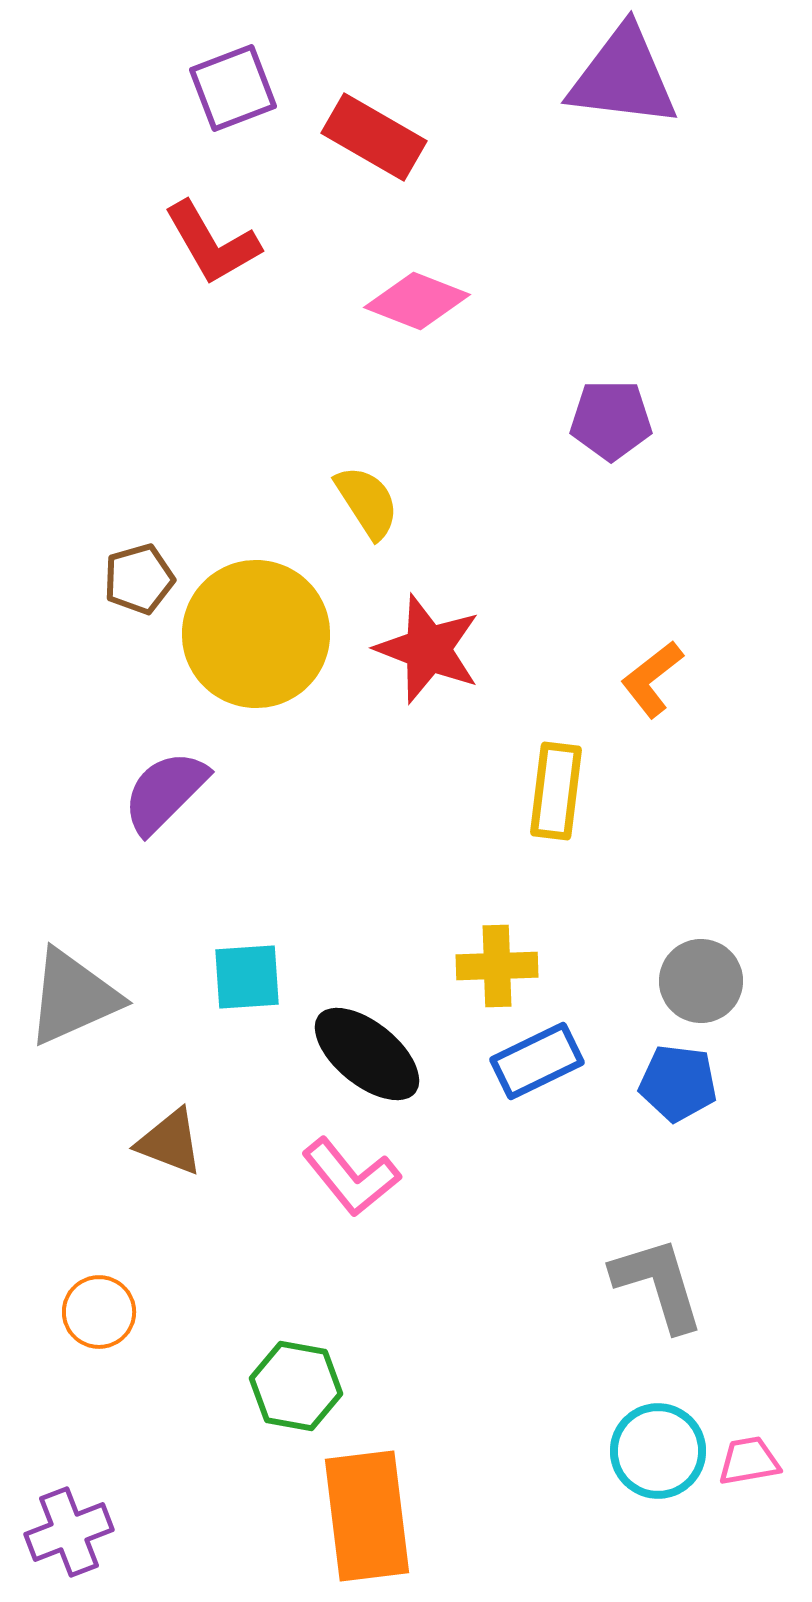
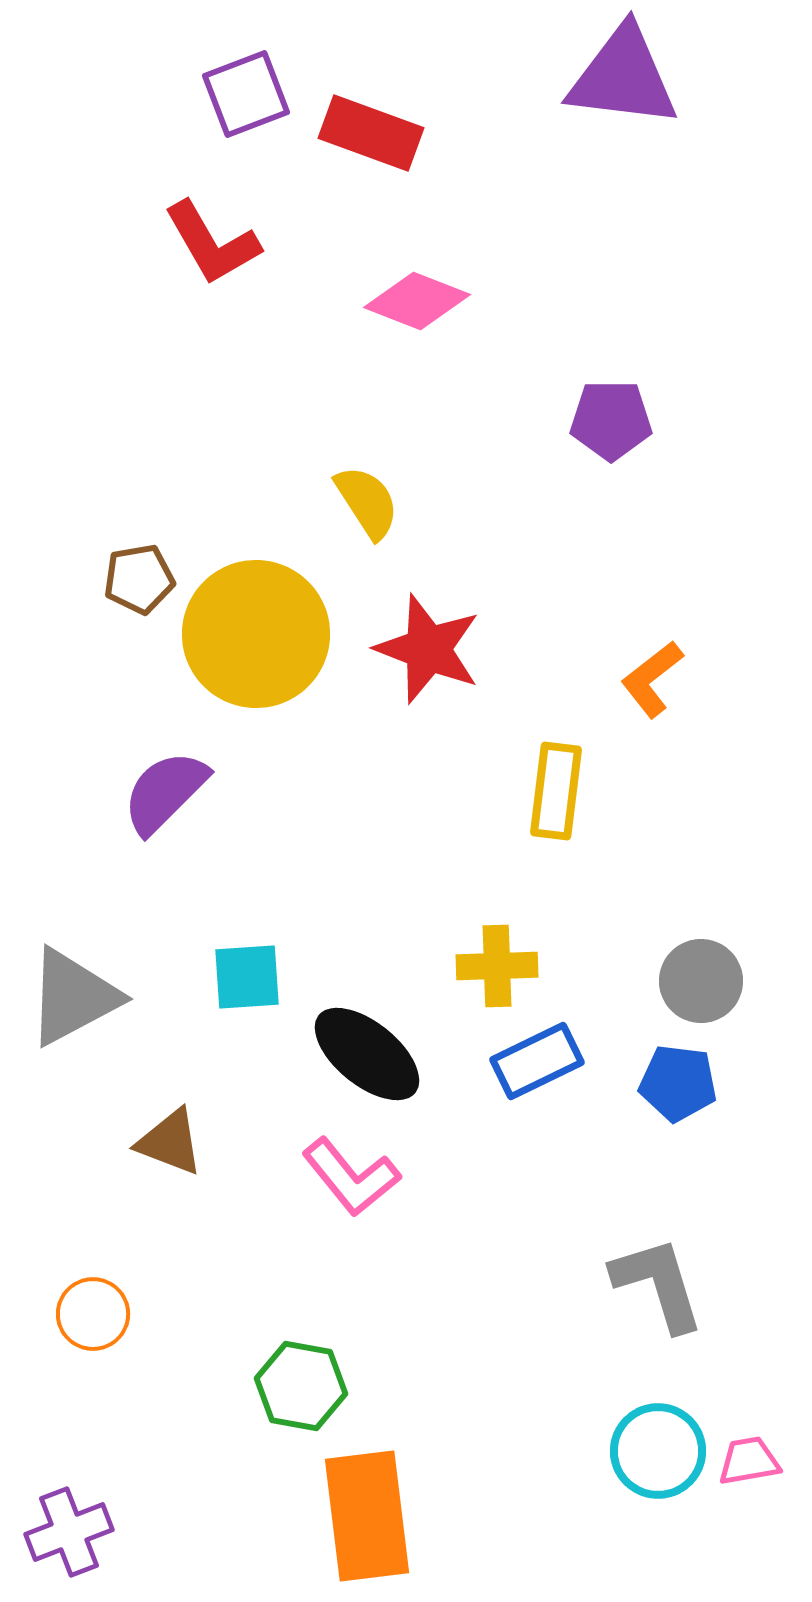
purple square: moved 13 px right, 6 px down
red rectangle: moved 3 px left, 4 px up; rotated 10 degrees counterclockwise
brown pentagon: rotated 6 degrees clockwise
gray triangle: rotated 4 degrees counterclockwise
orange circle: moved 6 px left, 2 px down
green hexagon: moved 5 px right
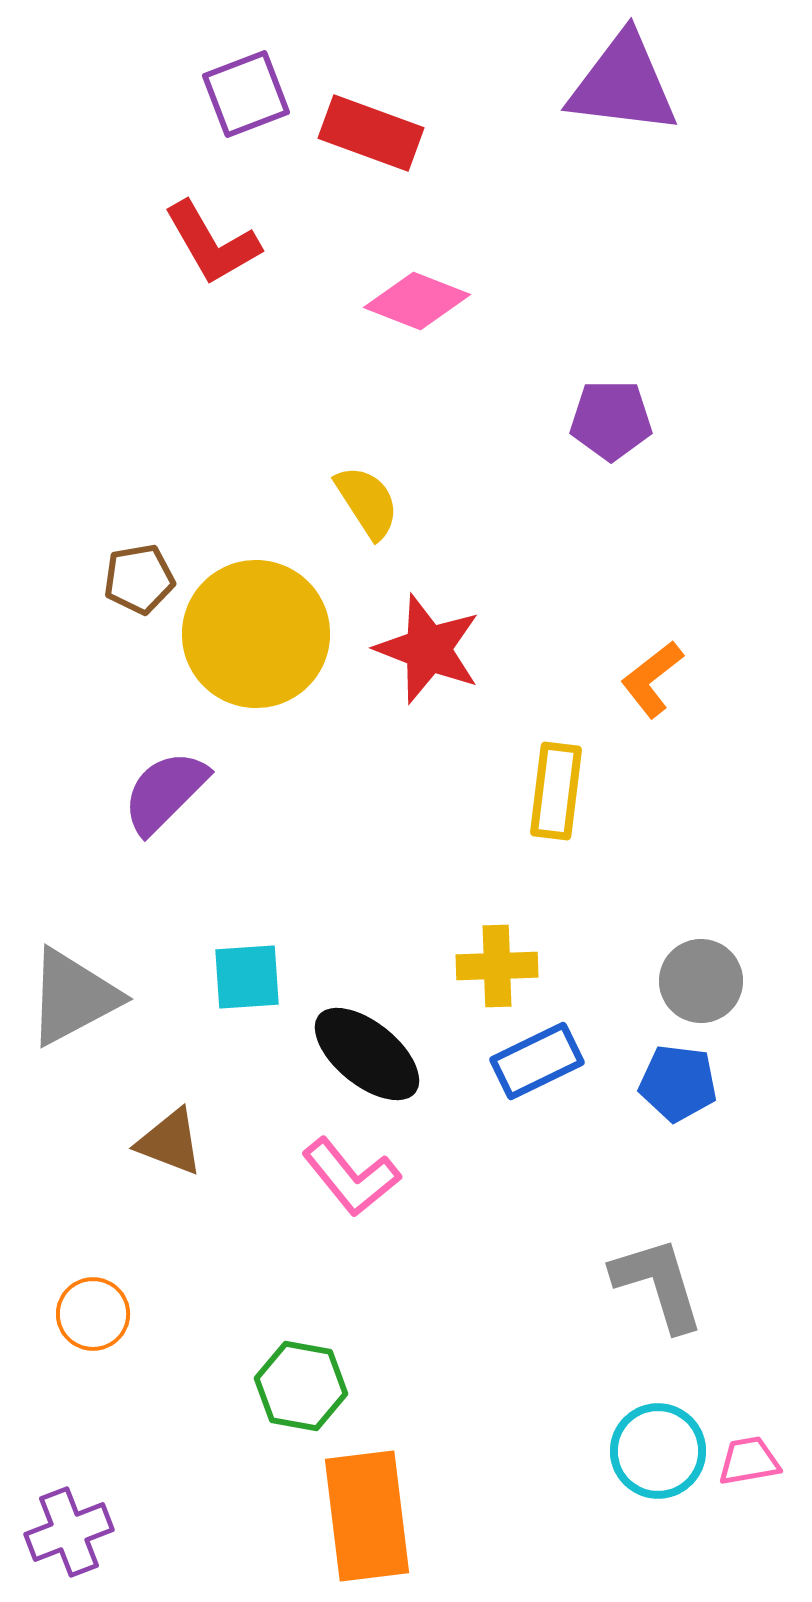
purple triangle: moved 7 px down
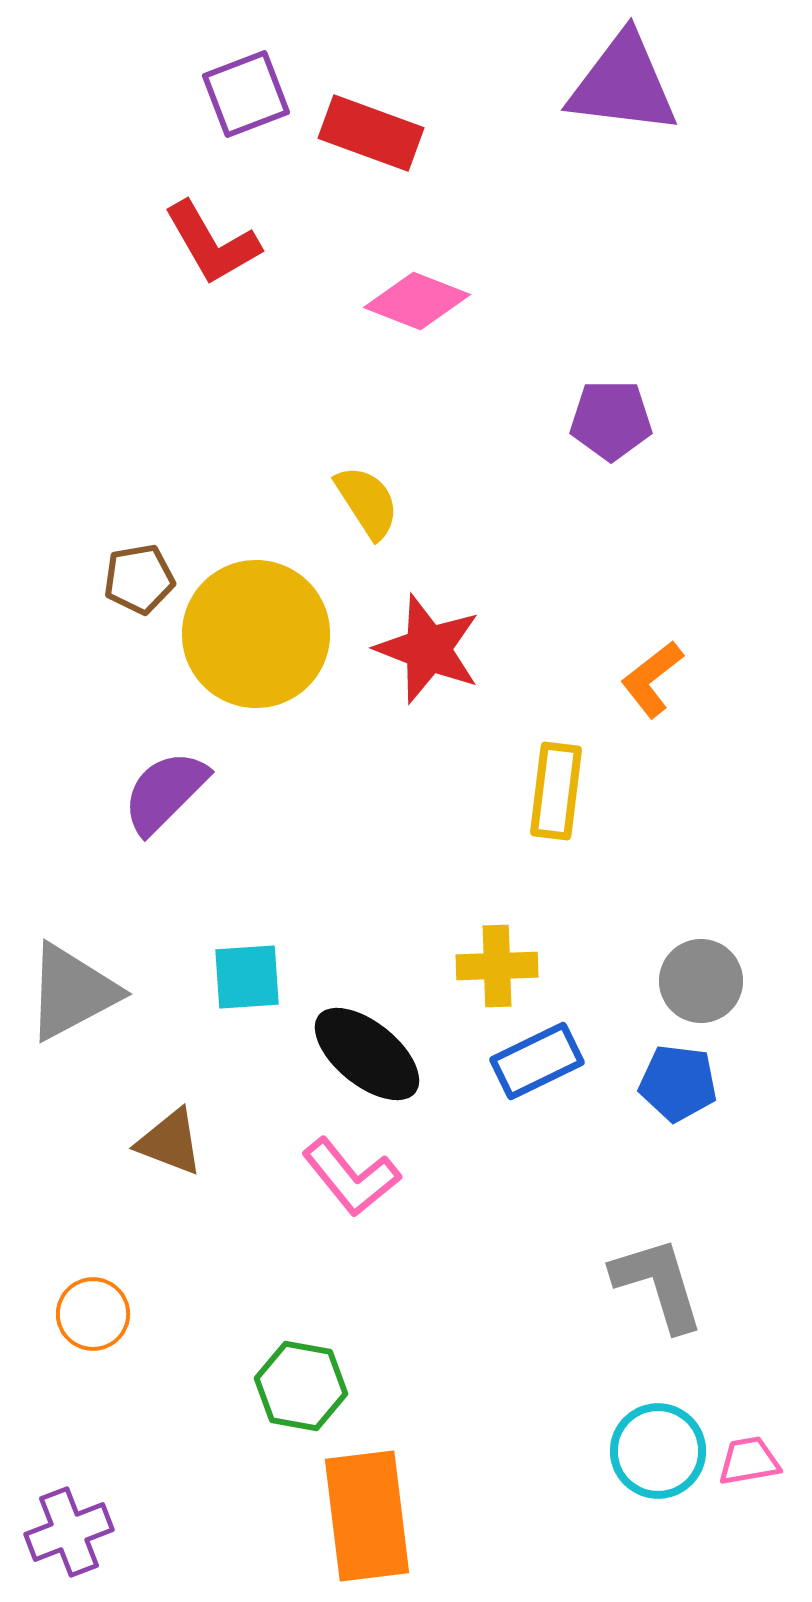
gray triangle: moved 1 px left, 5 px up
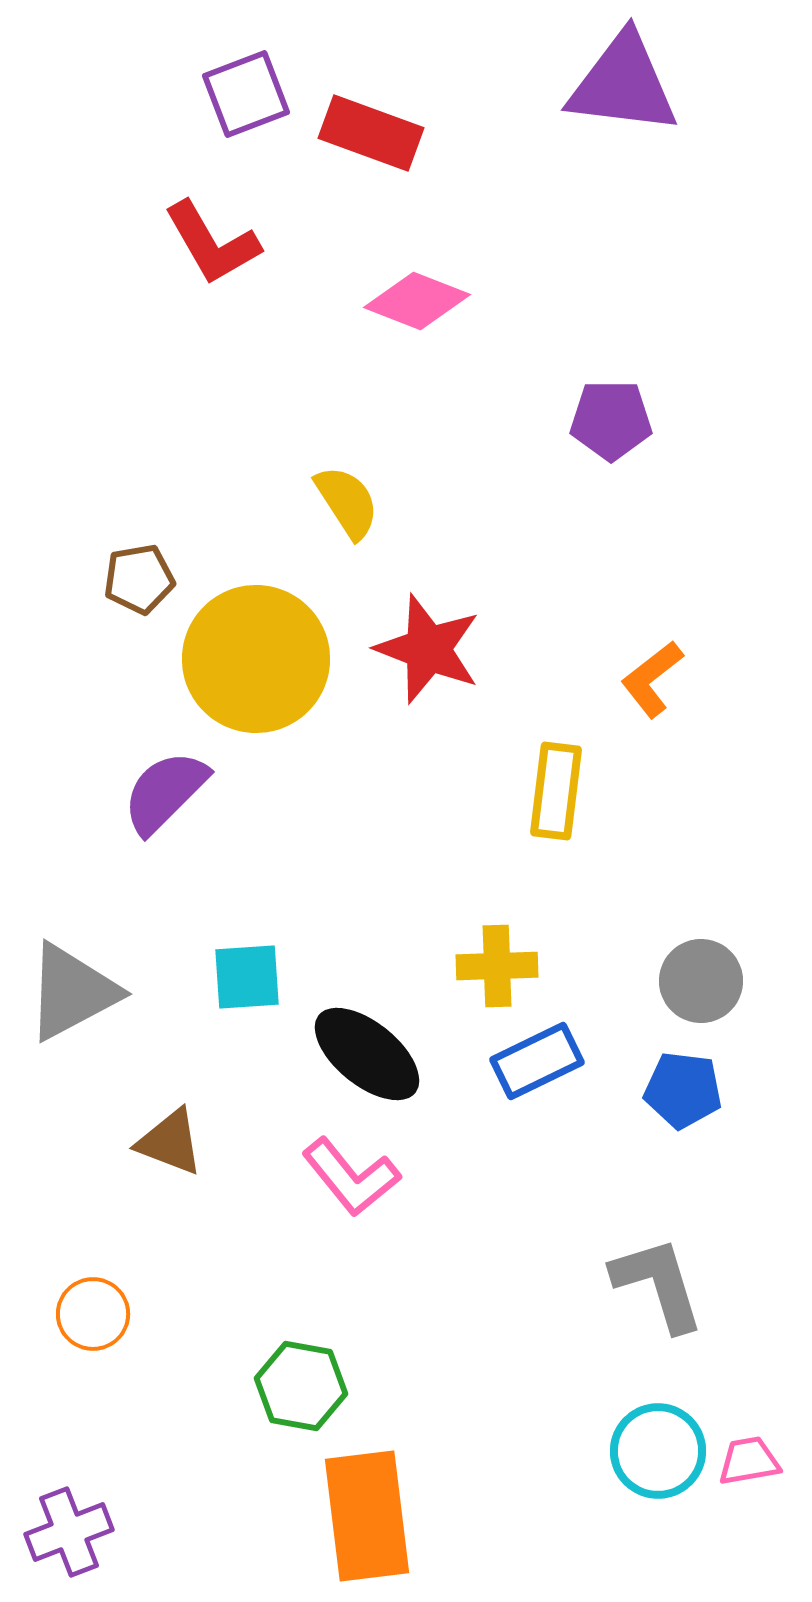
yellow semicircle: moved 20 px left
yellow circle: moved 25 px down
blue pentagon: moved 5 px right, 7 px down
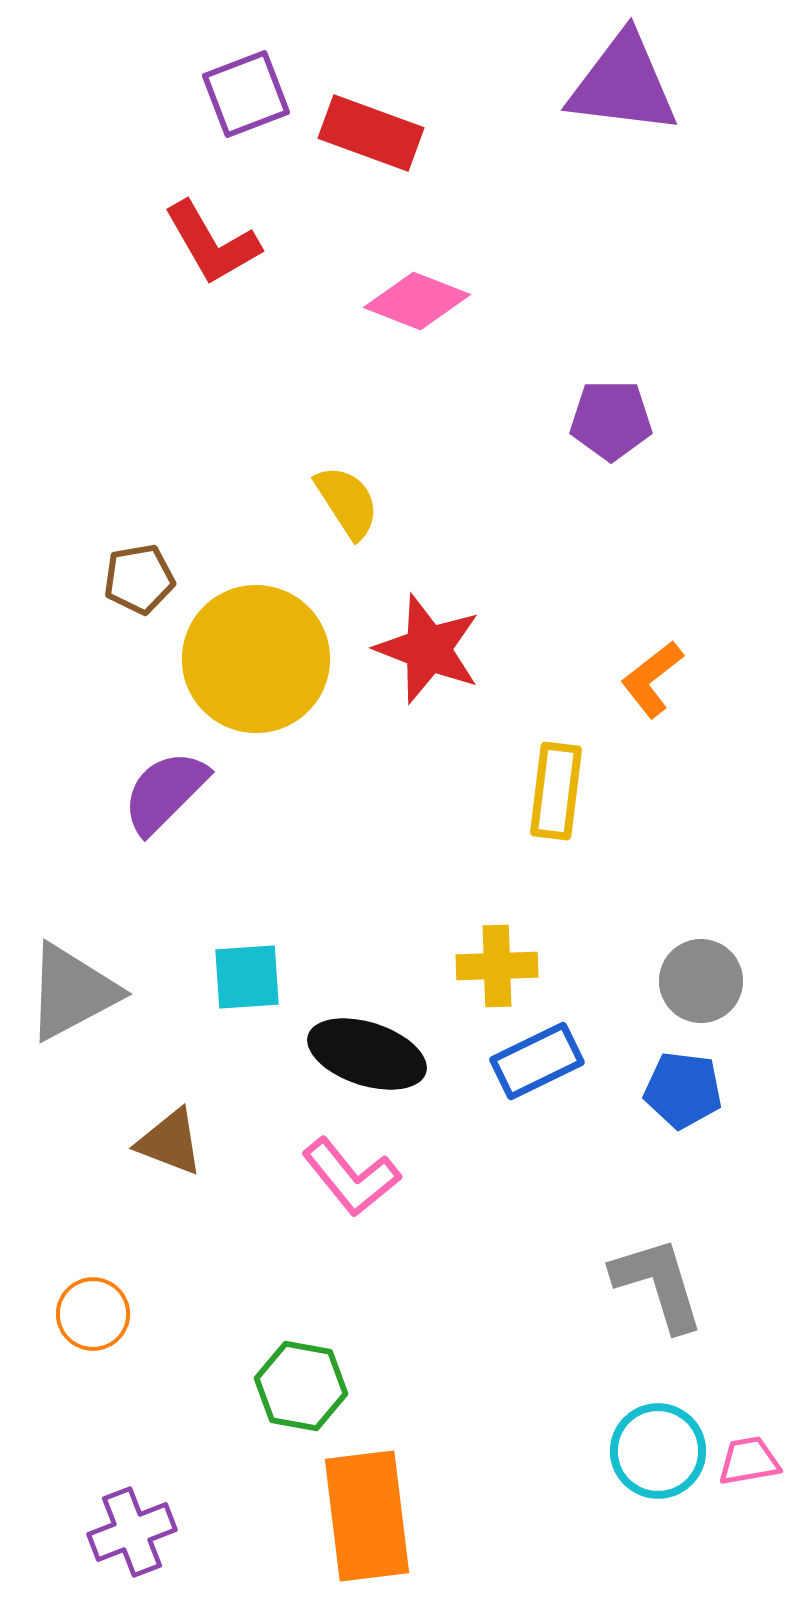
black ellipse: rotated 21 degrees counterclockwise
purple cross: moved 63 px right
